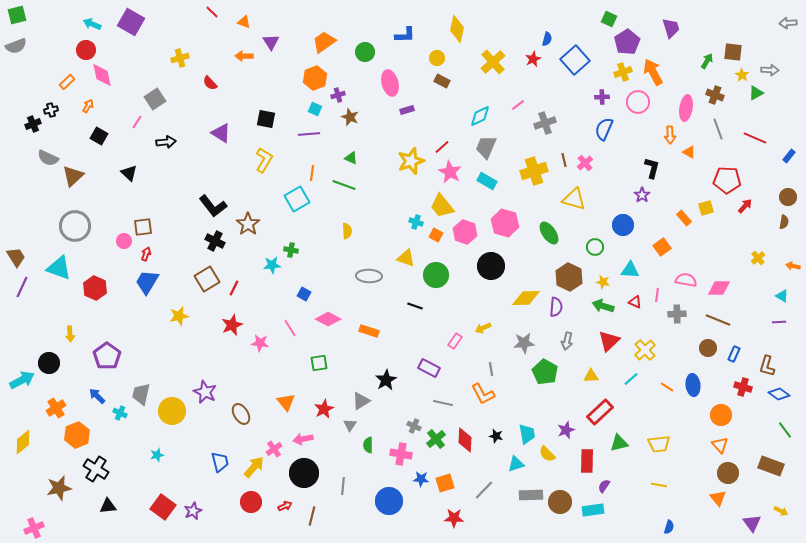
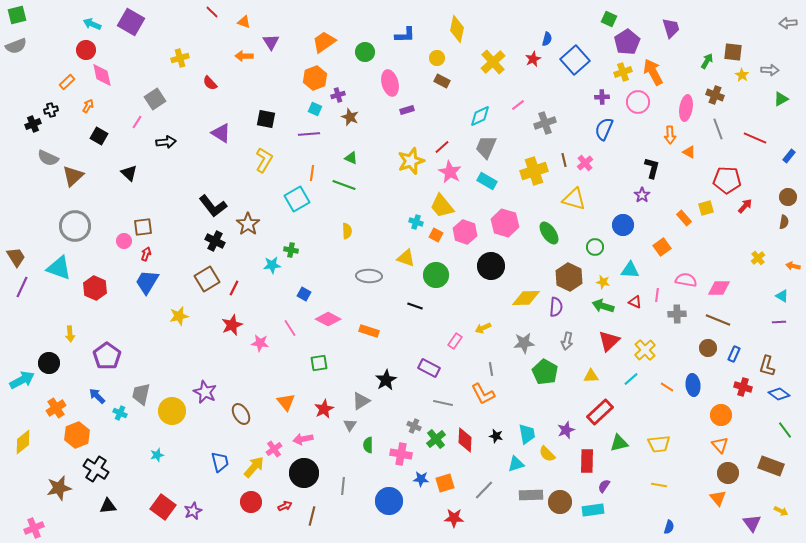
green triangle at (756, 93): moved 25 px right, 6 px down
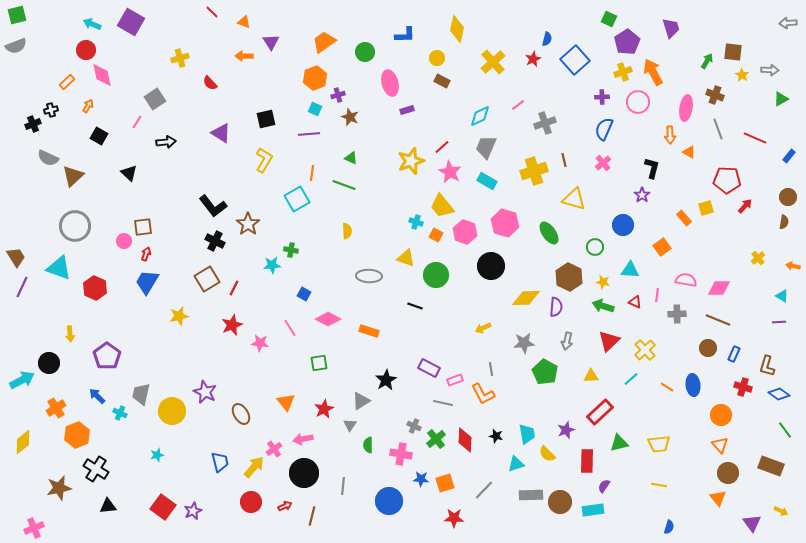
black square at (266, 119): rotated 24 degrees counterclockwise
pink cross at (585, 163): moved 18 px right
pink rectangle at (455, 341): moved 39 px down; rotated 35 degrees clockwise
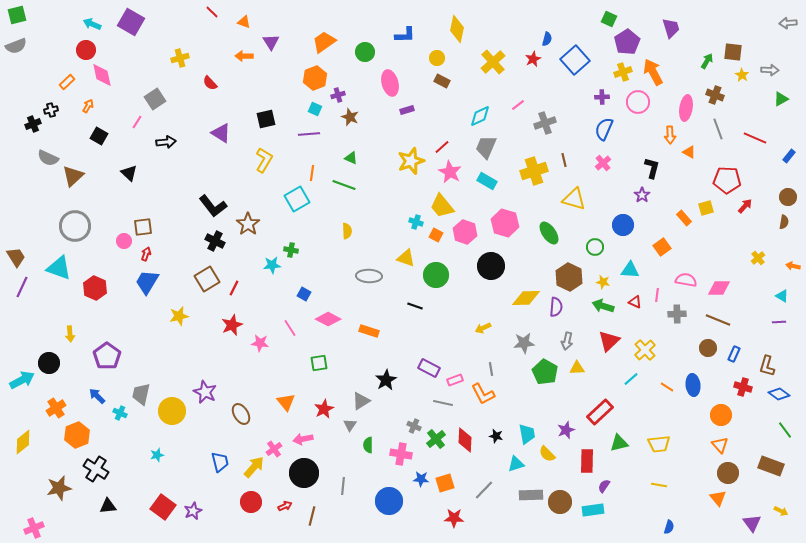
yellow triangle at (591, 376): moved 14 px left, 8 px up
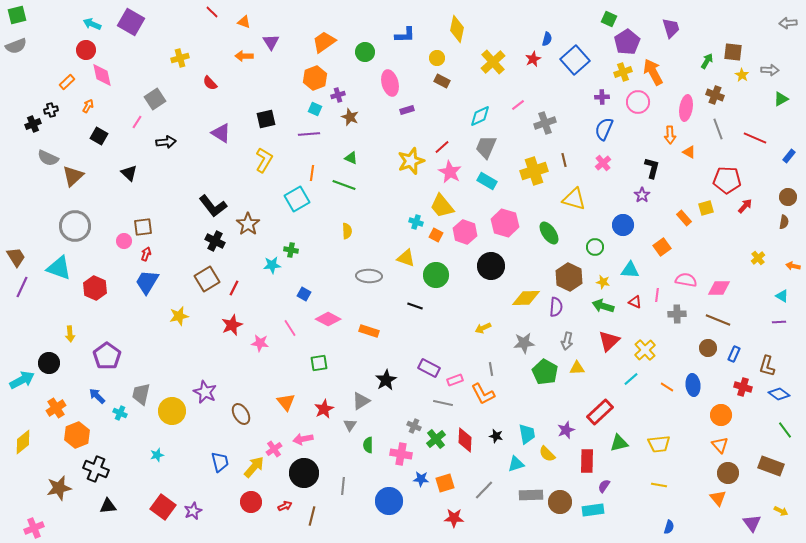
black cross at (96, 469): rotated 10 degrees counterclockwise
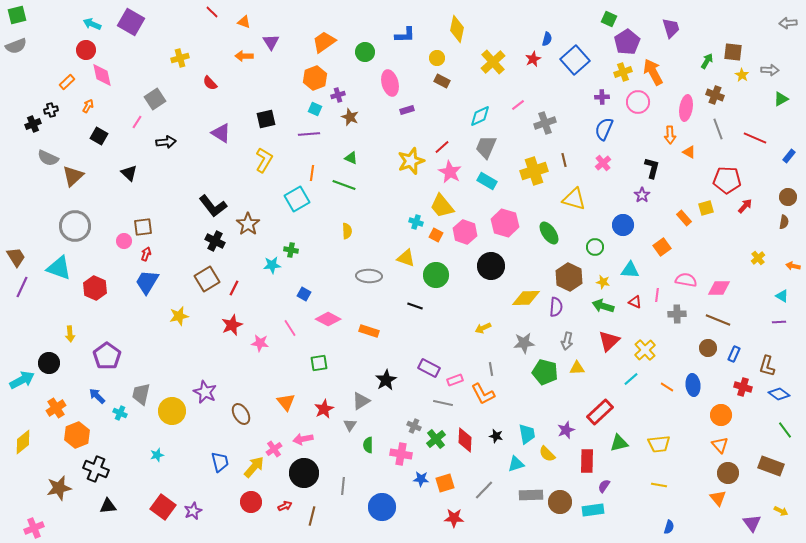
green pentagon at (545, 372): rotated 15 degrees counterclockwise
blue circle at (389, 501): moved 7 px left, 6 px down
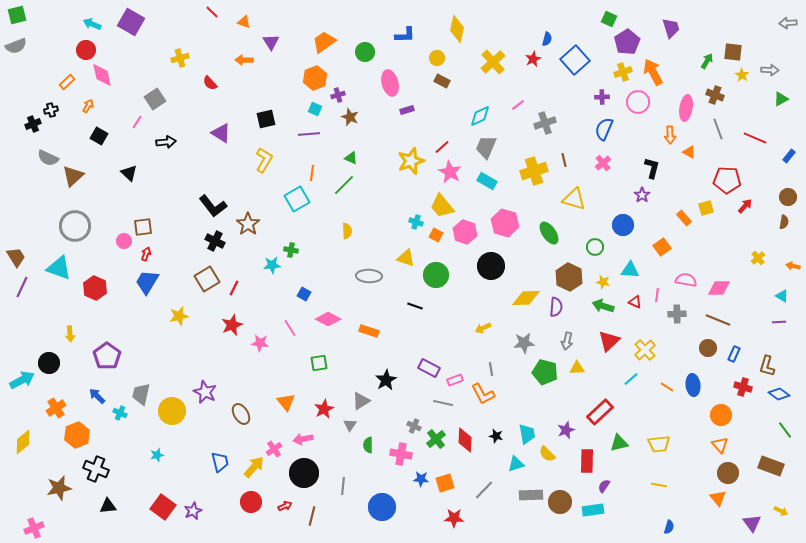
orange arrow at (244, 56): moved 4 px down
green line at (344, 185): rotated 65 degrees counterclockwise
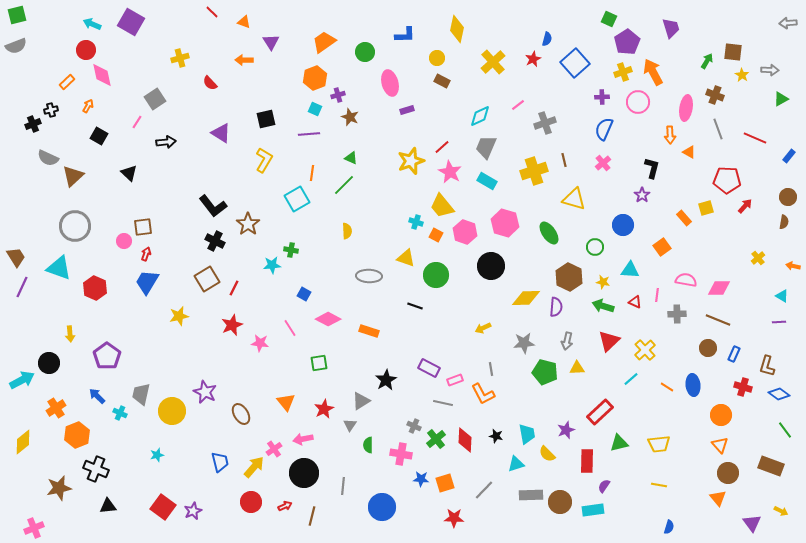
blue square at (575, 60): moved 3 px down
